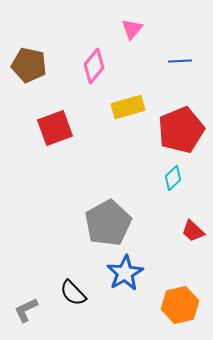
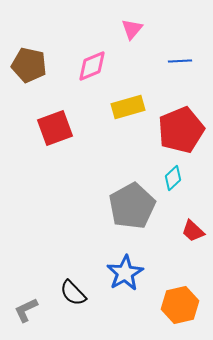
pink diamond: moved 2 px left; rotated 28 degrees clockwise
gray pentagon: moved 24 px right, 17 px up
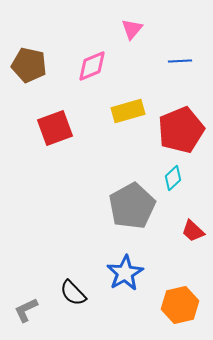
yellow rectangle: moved 4 px down
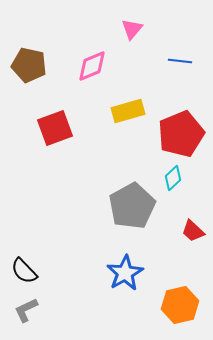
blue line: rotated 10 degrees clockwise
red pentagon: moved 4 px down
black semicircle: moved 49 px left, 22 px up
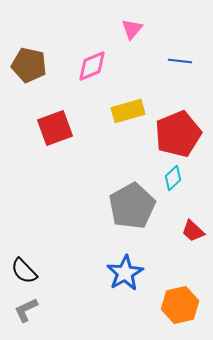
red pentagon: moved 3 px left
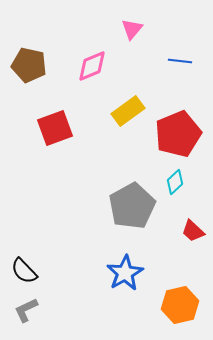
yellow rectangle: rotated 20 degrees counterclockwise
cyan diamond: moved 2 px right, 4 px down
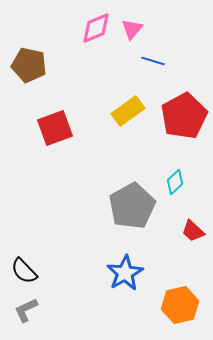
blue line: moved 27 px left; rotated 10 degrees clockwise
pink diamond: moved 4 px right, 38 px up
red pentagon: moved 6 px right, 18 px up; rotated 6 degrees counterclockwise
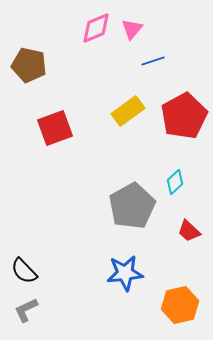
blue line: rotated 35 degrees counterclockwise
red trapezoid: moved 4 px left
blue star: rotated 24 degrees clockwise
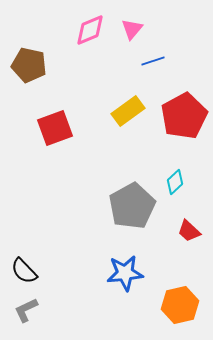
pink diamond: moved 6 px left, 2 px down
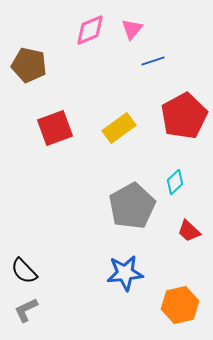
yellow rectangle: moved 9 px left, 17 px down
